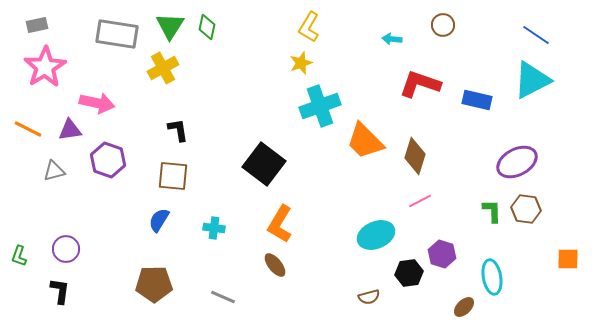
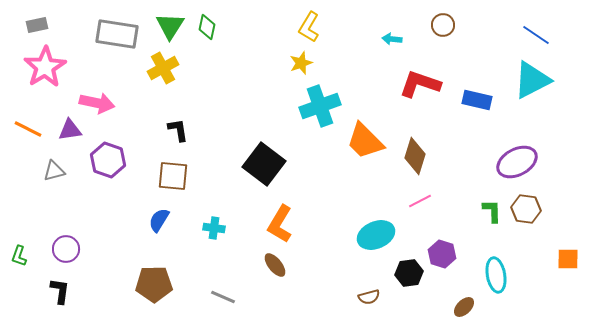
cyan ellipse at (492, 277): moved 4 px right, 2 px up
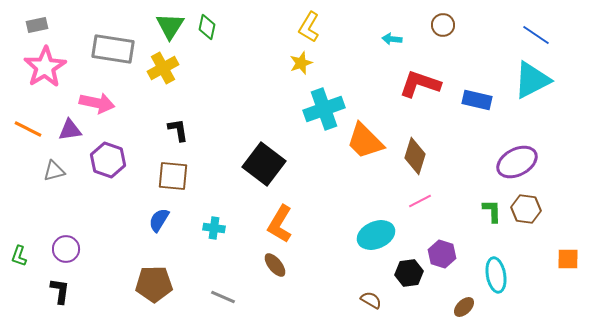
gray rectangle at (117, 34): moved 4 px left, 15 px down
cyan cross at (320, 106): moved 4 px right, 3 px down
brown semicircle at (369, 297): moved 2 px right, 3 px down; rotated 135 degrees counterclockwise
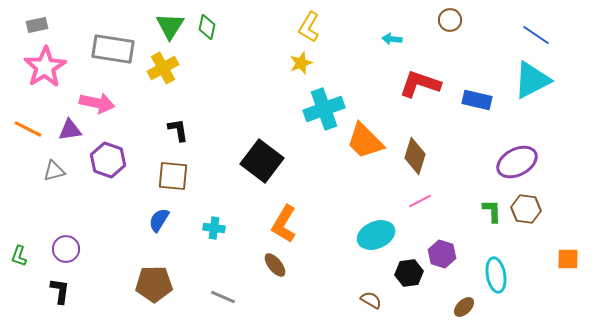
brown circle at (443, 25): moved 7 px right, 5 px up
black square at (264, 164): moved 2 px left, 3 px up
orange L-shape at (280, 224): moved 4 px right
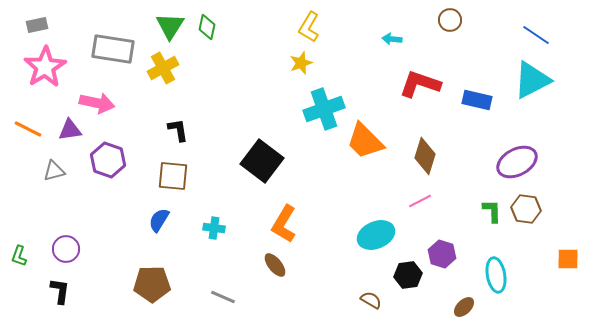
brown diamond at (415, 156): moved 10 px right
black hexagon at (409, 273): moved 1 px left, 2 px down
brown pentagon at (154, 284): moved 2 px left
